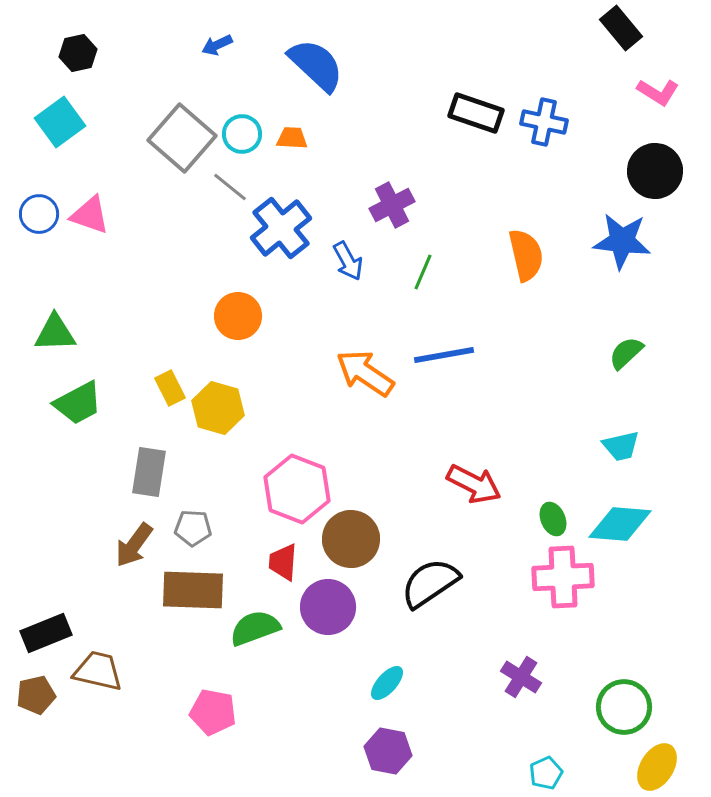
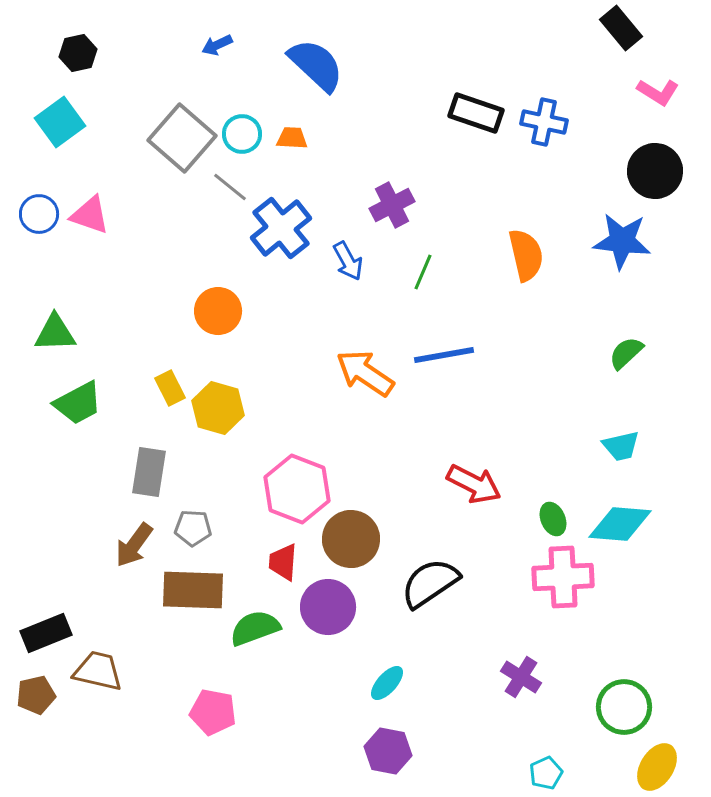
orange circle at (238, 316): moved 20 px left, 5 px up
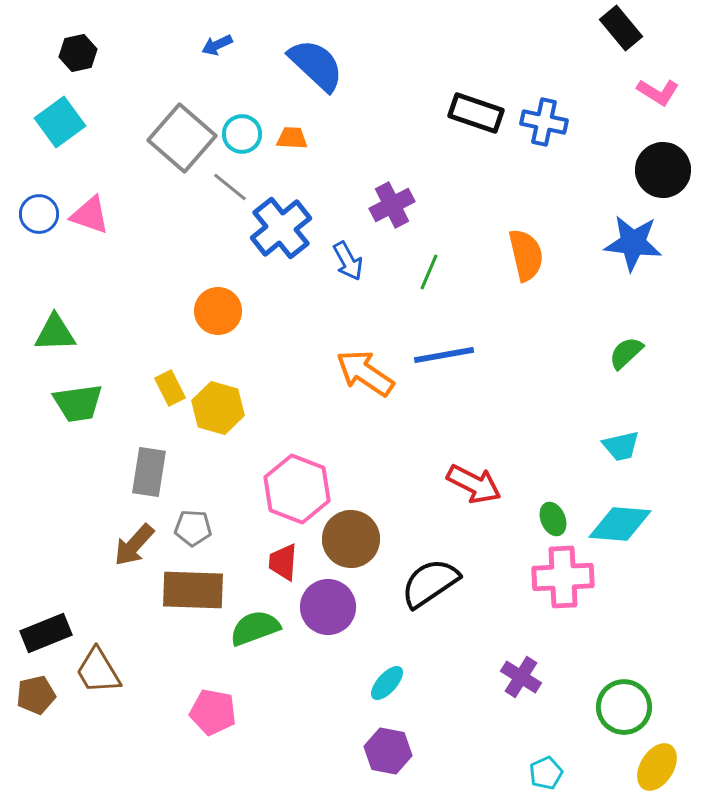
black circle at (655, 171): moved 8 px right, 1 px up
blue star at (622, 241): moved 11 px right, 2 px down
green line at (423, 272): moved 6 px right
green trapezoid at (78, 403): rotated 20 degrees clockwise
brown arrow at (134, 545): rotated 6 degrees clockwise
brown trapezoid at (98, 671): rotated 134 degrees counterclockwise
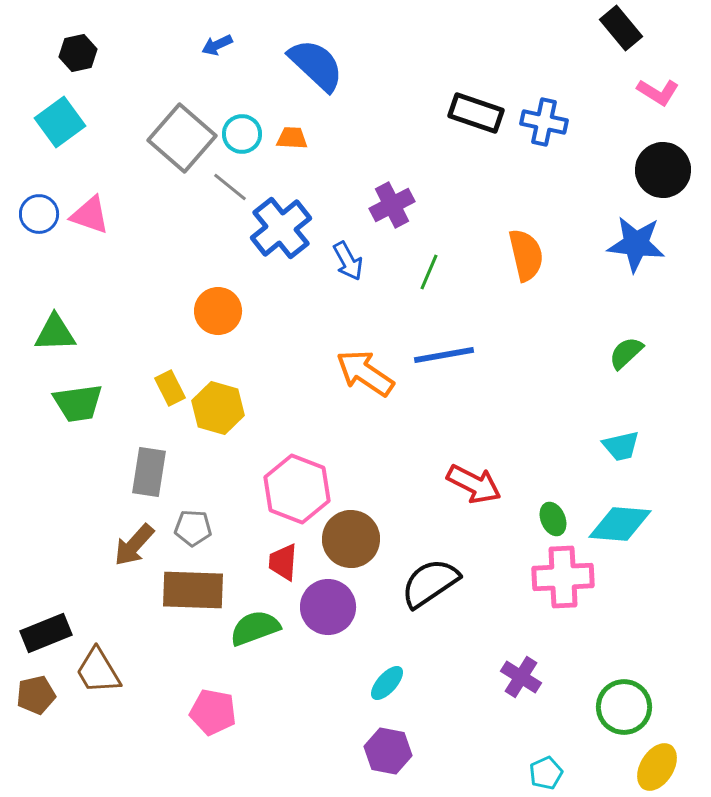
blue star at (633, 243): moved 3 px right, 1 px down
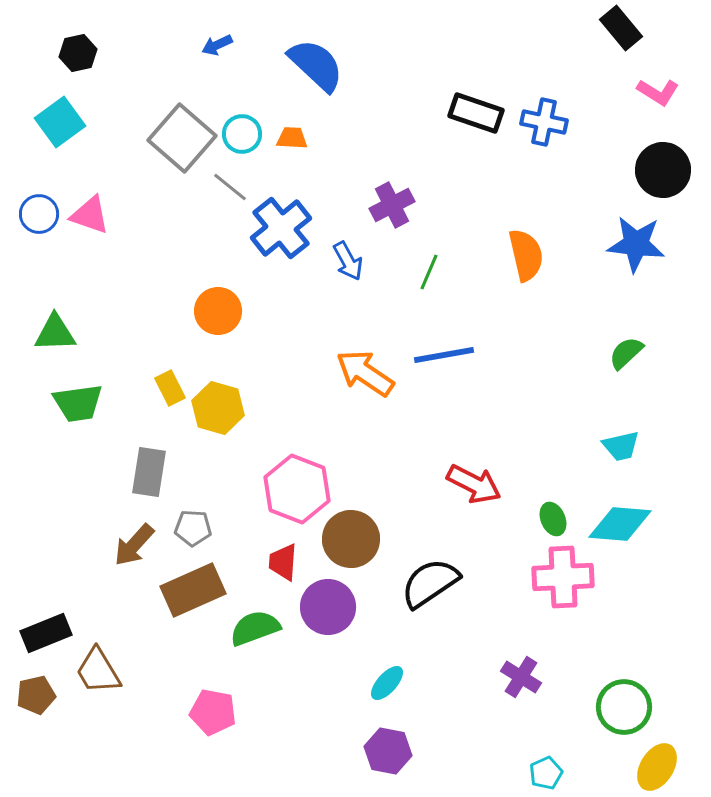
brown rectangle at (193, 590): rotated 26 degrees counterclockwise
